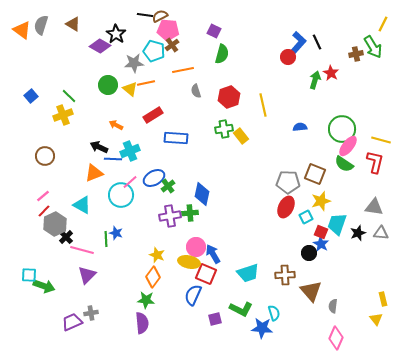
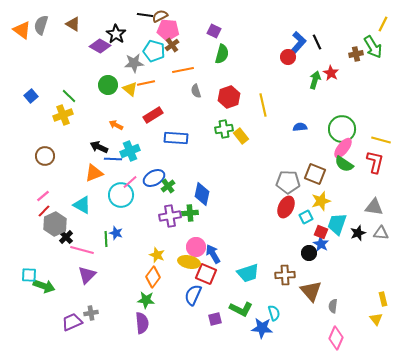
pink ellipse at (348, 146): moved 5 px left, 2 px down
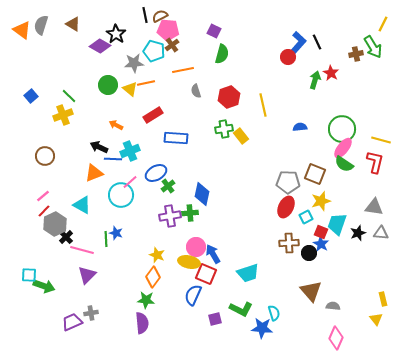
black line at (145, 15): rotated 70 degrees clockwise
blue ellipse at (154, 178): moved 2 px right, 5 px up
brown cross at (285, 275): moved 4 px right, 32 px up
gray semicircle at (333, 306): rotated 88 degrees clockwise
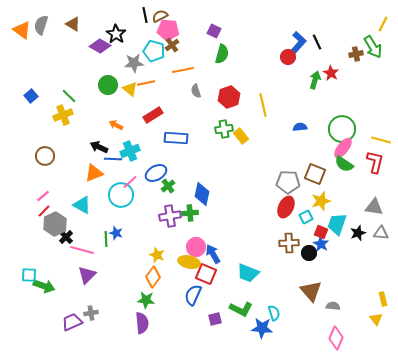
cyan trapezoid at (248, 273): rotated 40 degrees clockwise
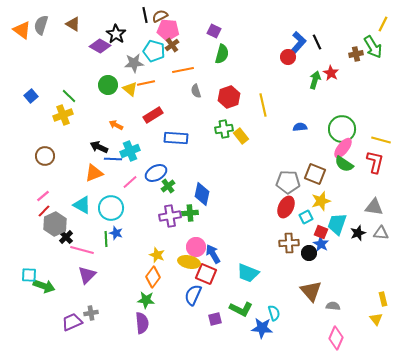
cyan circle at (121, 195): moved 10 px left, 13 px down
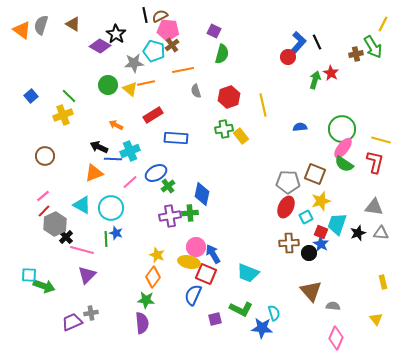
yellow rectangle at (383, 299): moved 17 px up
